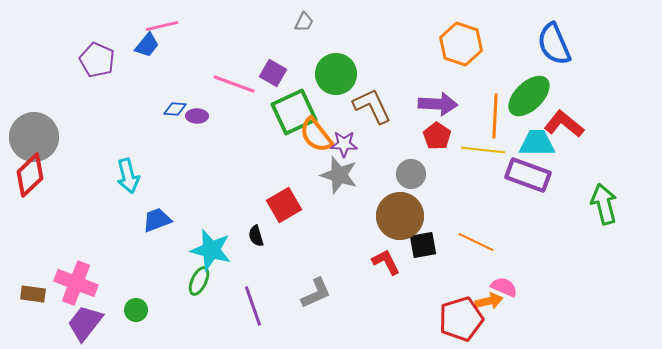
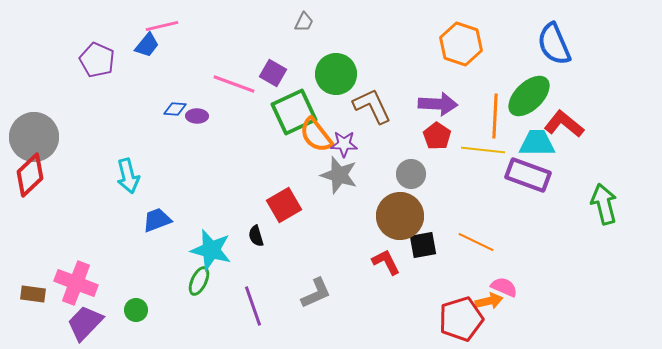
purple trapezoid at (85, 323): rotated 6 degrees clockwise
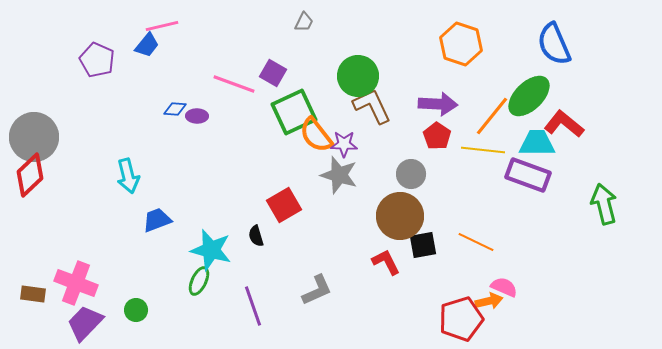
green circle at (336, 74): moved 22 px right, 2 px down
orange line at (495, 116): moved 3 px left; rotated 36 degrees clockwise
gray L-shape at (316, 293): moved 1 px right, 3 px up
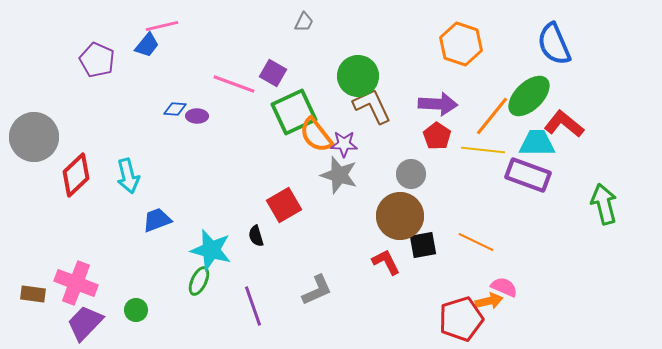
red diamond at (30, 175): moved 46 px right
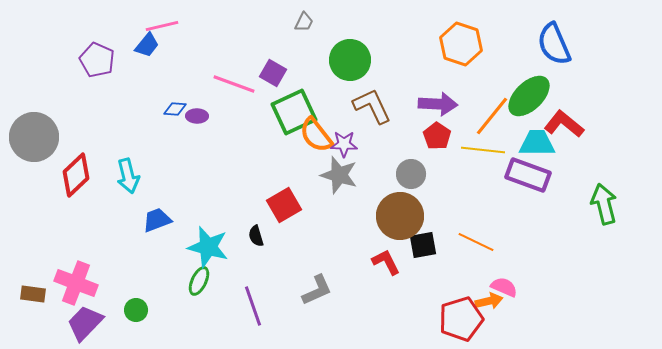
green circle at (358, 76): moved 8 px left, 16 px up
cyan star at (211, 250): moved 3 px left, 3 px up
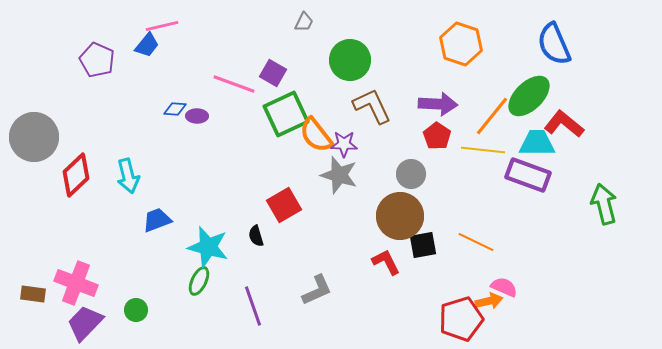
green square at (294, 112): moved 8 px left, 2 px down
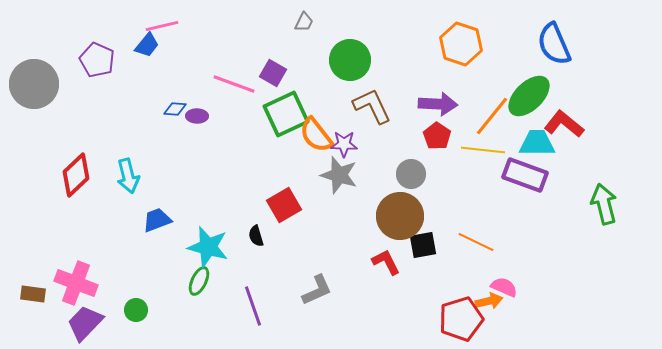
gray circle at (34, 137): moved 53 px up
purple rectangle at (528, 175): moved 3 px left
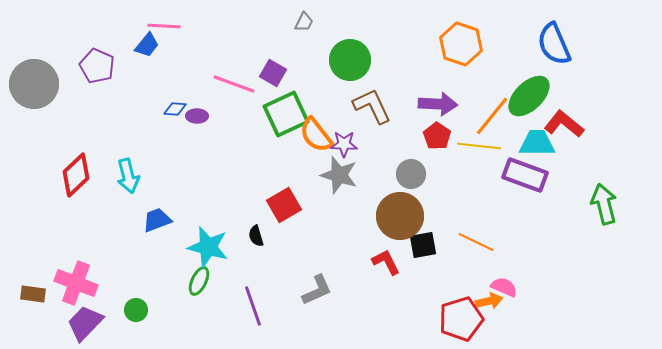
pink line at (162, 26): moved 2 px right; rotated 16 degrees clockwise
purple pentagon at (97, 60): moved 6 px down
yellow line at (483, 150): moved 4 px left, 4 px up
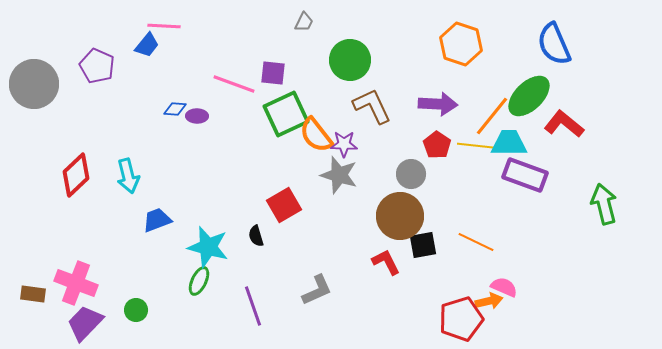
purple square at (273, 73): rotated 24 degrees counterclockwise
red pentagon at (437, 136): moved 9 px down
cyan trapezoid at (537, 143): moved 28 px left
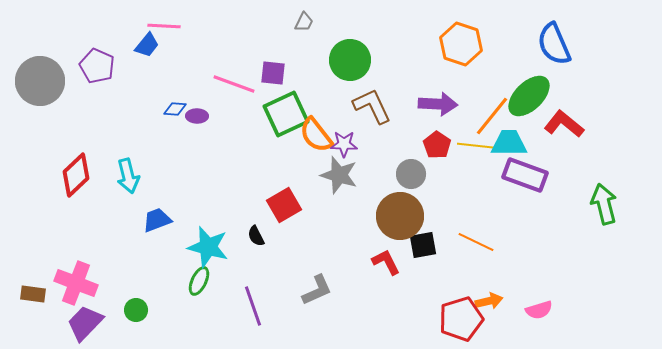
gray circle at (34, 84): moved 6 px right, 3 px up
black semicircle at (256, 236): rotated 10 degrees counterclockwise
pink semicircle at (504, 287): moved 35 px right, 23 px down; rotated 140 degrees clockwise
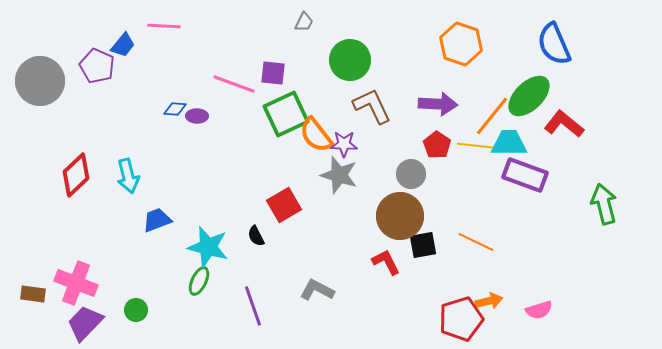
blue trapezoid at (147, 45): moved 24 px left
gray L-shape at (317, 290): rotated 128 degrees counterclockwise
